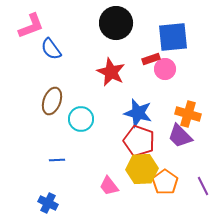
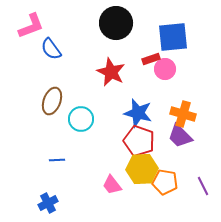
orange cross: moved 5 px left
orange pentagon: rotated 25 degrees counterclockwise
pink trapezoid: moved 3 px right, 1 px up
blue cross: rotated 36 degrees clockwise
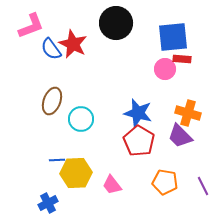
red rectangle: moved 31 px right; rotated 24 degrees clockwise
red star: moved 38 px left, 28 px up
orange cross: moved 5 px right, 1 px up
red pentagon: rotated 12 degrees clockwise
yellow hexagon: moved 66 px left, 4 px down
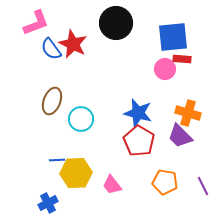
pink L-shape: moved 5 px right, 3 px up
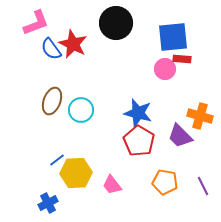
orange cross: moved 12 px right, 3 px down
cyan circle: moved 9 px up
blue line: rotated 35 degrees counterclockwise
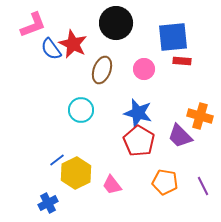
pink L-shape: moved 3 px left, 2 px down
red rectangle: moved 2 px down
pink circle: moved 21 px left
brown ellipse: moved 50 px right, 31 px up
yellow hexagon: rotated 24 degrees counterclockwise
